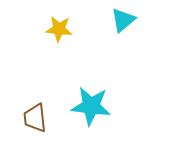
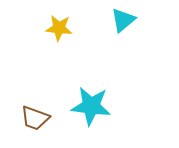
yellow star: moved 1 px up
brown trapezoid: rotated 64 degrees counterclockwise
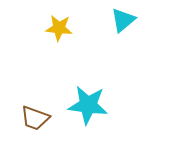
cyan star: moved 3 px left, 1 px up
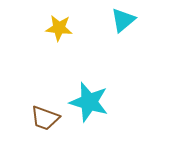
cyan star: moved 1 px right, 3 px up; rotated 9 degrees clockwise
brown trapezoid: moved 10 px right
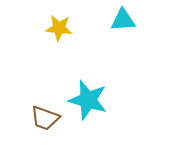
cyan triangle: rotated 36 degrees clockwise
cyan star: moved 1 px left, 2 px up
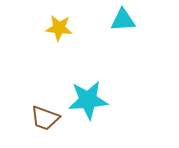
cyan star: rotated 21 degrees counterclockwise
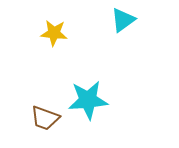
cyan triangle: rotated 32 degrees counterclockwise
yellow star: moved 5 px left, 5 px down
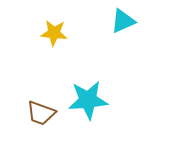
cyan triangle: moved 1 px down; rotated 12 degrees clockwise
brown trapezoid: moved 4 px left, 5 px up
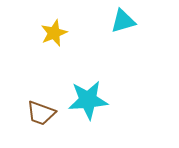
cyan triangle: rotated 8 degrees clockwise
yellow star: rotated 28 degrees counterclockwise
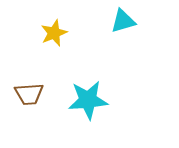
brown trapezoid: moved 12 px left, 19 px up; rotated 24 degrees counterclockwise
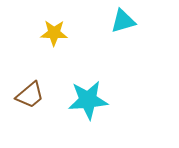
yellow star: rotated 24 degrees clockwise
brown trapezoid: moved 1 px right, 1 px down; rotated 36 degrees counterclockwise
